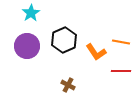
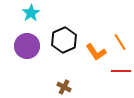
orange line: moved 1 px left; rotated 48 degrees clockwise
brown cross: moved 4 px left, 2 px down
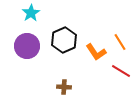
red line: rotated 30 degrees clockwise
brown cross: rotated 24 degrees counterclockwise
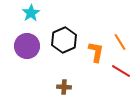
orange L-shape: rotated 135 degrees counterclockwise
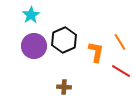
cyan star: moved 2 px down
purple circle: moved 7 px right
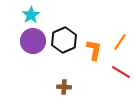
orange line: rotated 66 degrees clockwise
purple circle: moved 1 px left, 5 px up
orange L-shape: moved 2 px left, 2 px up
red line: moved 1 px down
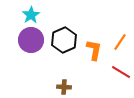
purple circle: moved 2 px left, 1 px up
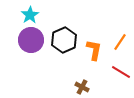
cyan star: moved 1 px left
brown cross: moved 18 px right; rotated 24 degrees clockwise
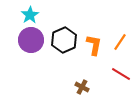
orange L-shape: moved 5 px up
red line: moved 2 px down
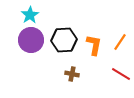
black hexagon: rotated 20 degrees clockwise
brown cross: moved 10 px left, 13 px up; rotated 16 degrees counterclockwise
